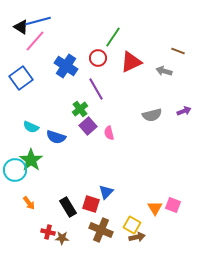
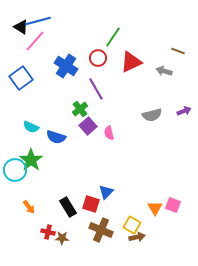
orange arrow: moved 4 px down
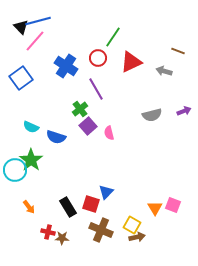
black triangle: rotated 14 degrees clockwise
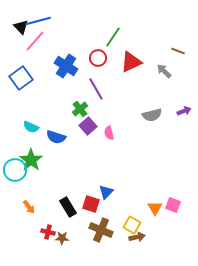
gray arrow: rotated 28 degrees clockwise
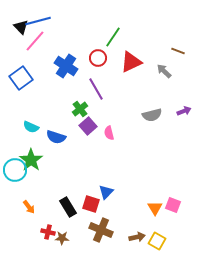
yellow square: moved 25 px right, 16 px down
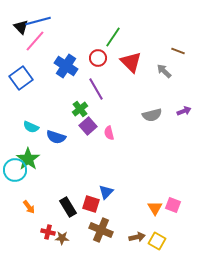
red triangle: rotated 50 degrees counterclockwise
green star: moved 3 px left, 1 px up
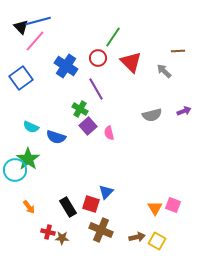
brown line: rotated 24 degrees counterclockwise
green cross: rotated 21 degrees counterclockwise
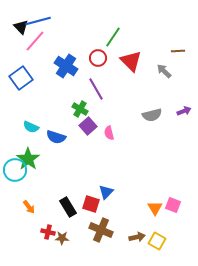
red triangle: moved 1 px up
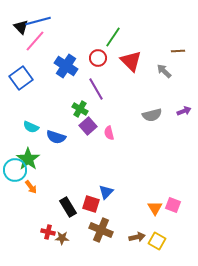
orange arrow: moved 2 px right, 20 px up
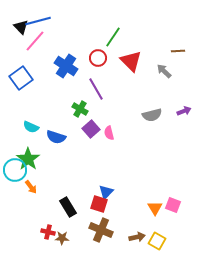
purple square: moved 3 px right, 3 px down
red square: moved 8 px right
